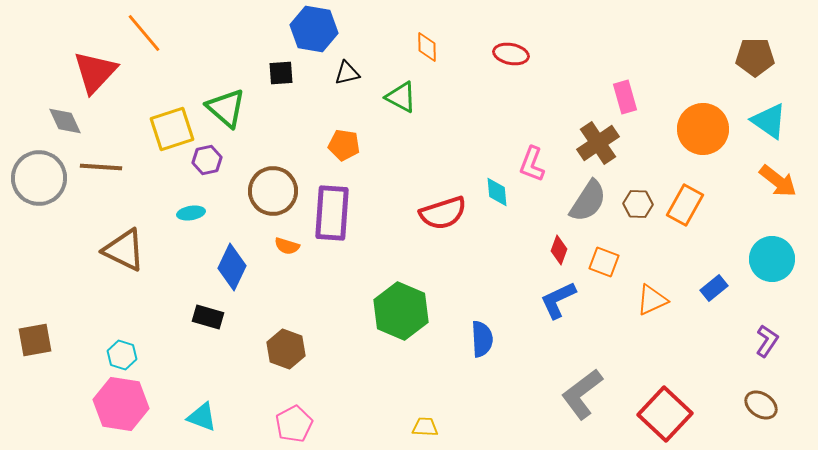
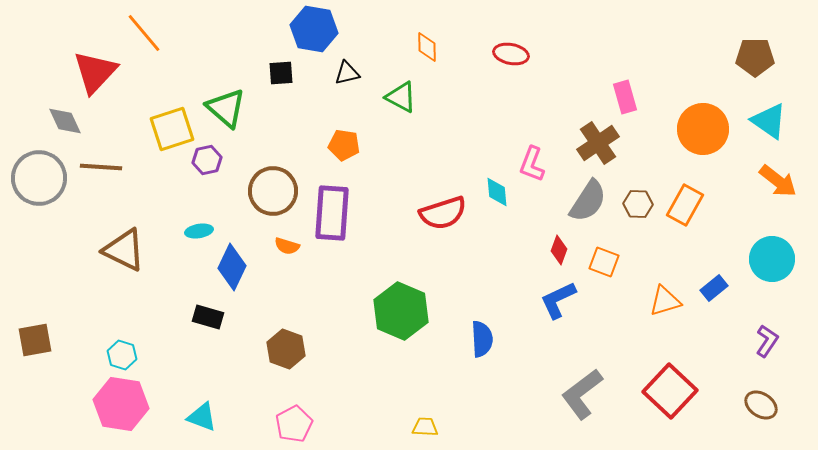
cyan ellipse at (191, 213): moved 8 px right, 18 px down
orange triangle at (652, 300): moved 13 px right, 1 px down; rotated 8 degrees clockwise
red square at (665, 414): moved 5 px right, 23 px up
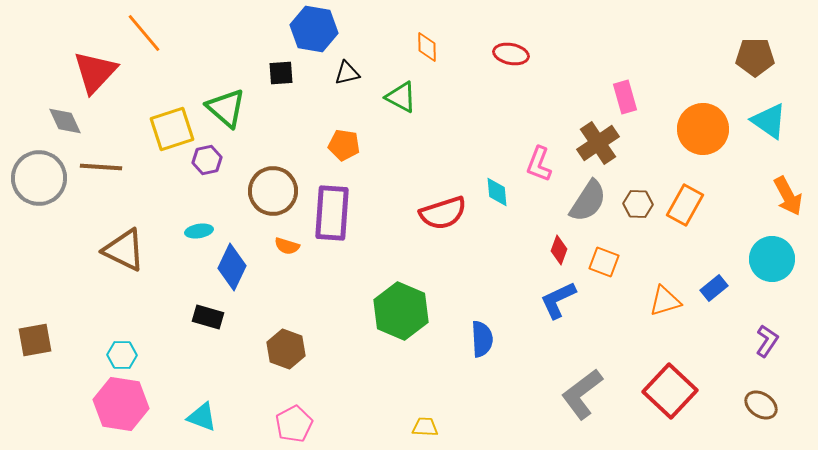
pink L-shape at (532, 164): moved 7 px right
orange arrow at (778, 181): moved 10 px right, 15 px down; rotated 24 degrees clockwise
cyan hexagon at (122, 355): rotated 16 degrees counterclockwise
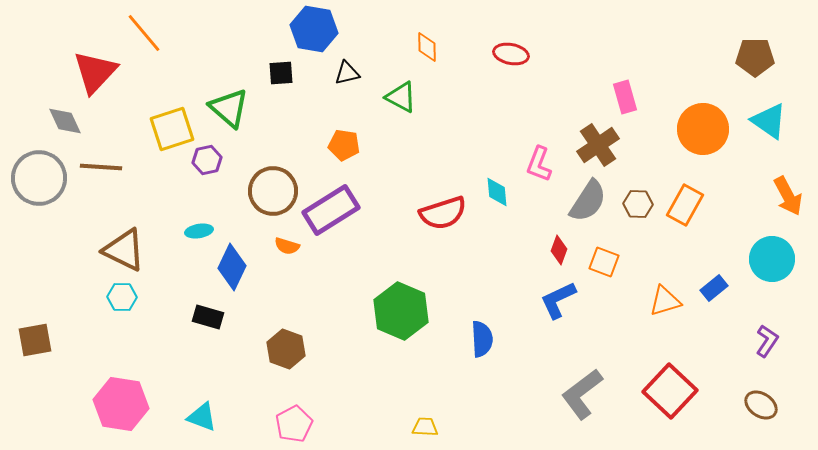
green triangle at (226, 108): moved 3 px right
brown cross at (598, 143): moved 2 px down
purple rectangle at (332, 213): moved 1 px left, 3 px up; rotated 54 degrees clockwise
cyan hexagon at (122, 355): moved 58 px up
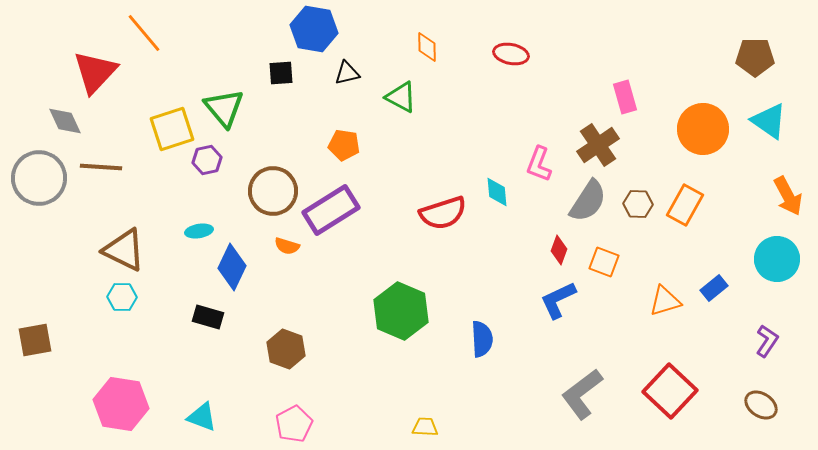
green triangle at (229, 108): moved 5 px left; rotated 9 degrees clockwise
cyan circle at (772, 259): moved 5 px right
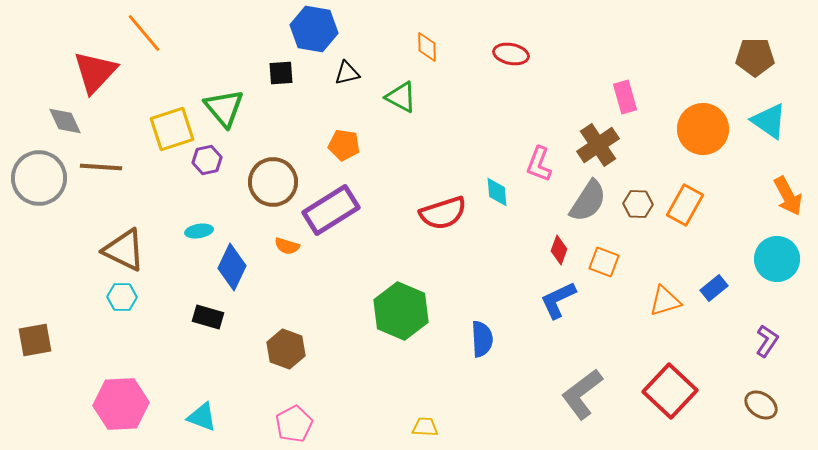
brown circle at (273, 191): moved 9 px up
pink hexagon at (121, 404): rotated 12 degrees counterclockwise
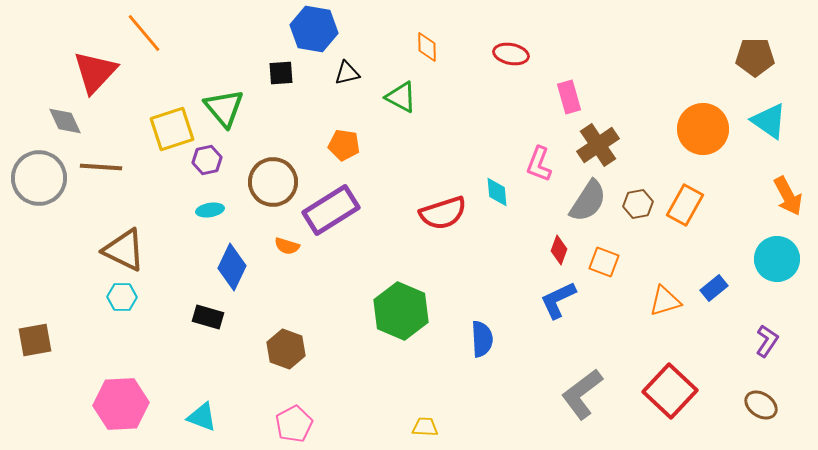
pink rectangle at (625, 97): moved 56 px left
brown hexagon at (638, 204): rotated 12 degrees counterclockwise
cyan ellipse at (199, 231): moved 11 px right, 21 px up
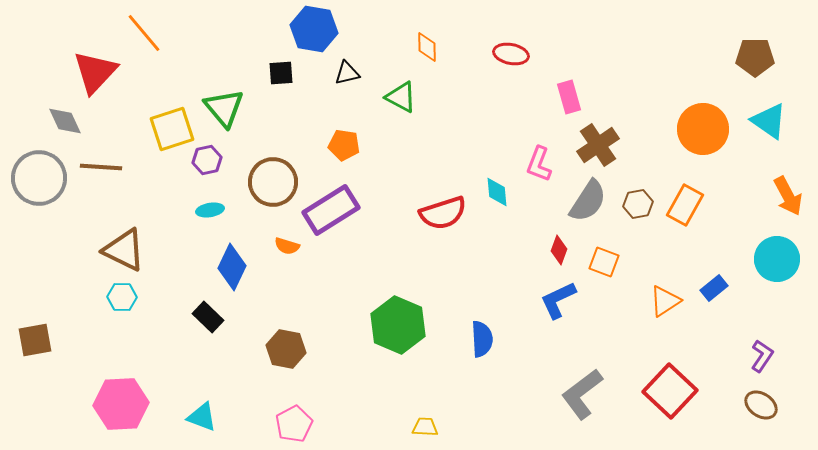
orange triangle at (665, 301): rotated 16 degrees counterclockwise
green hexagon at (401, 311): moved 3 px left, 14 px down
black rectangle at (208, 317): rotated 28 degrees clockwise
purple L-shape at (767, 341): moved 5 px left, 15 px down
brown hexagon at (286, 349): rotated 9 degrees counterclockwise
